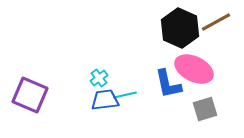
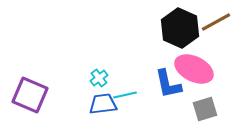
blue trapezoid: moved 2 px left, 4 px down
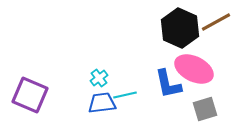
blue trapezoid: moved 1 px left, 1 px up
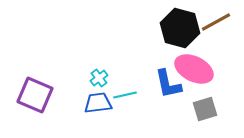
black hexagon: rotated 9 degrees counterclockwise
purple square: moved 5 px right
blue trapezoid: moved 4 px left
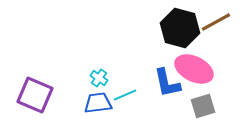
cyan cross: rotated 18 degrees counterclockwise
blue L-shape: moved 1 px left, 1 px up
cyan line: rotated 10 degrees counterclockwise
gray square: moved 2 px left, 3 px up
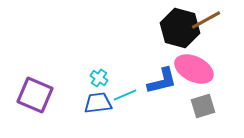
brown line: moved 10 px left, 2 px up
blue L-shape: moved 5 px left, 2 px up; rotated 92 degrees counterclockwise
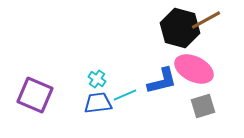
cyan cross: moved 2 px left, 1 px down
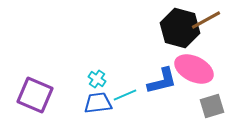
gray square: moved 9 px right
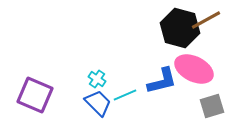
blue trapezoid: rotated 52 degrees clockwise
